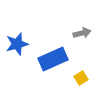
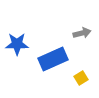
blue star: rotated 15 degrees clockwise
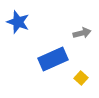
blue star: moved 1 px right, 22 px up; rotated 20 degrees clockwise
yellow square: rotated 16 degrees counterclockwise
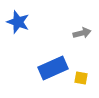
blue rectangle: moved 9 px down
yellow square: rotated 32 degrees counterclockwise
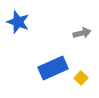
yellow square: rotated 32 degrees clockwise
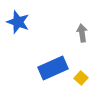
gray arrow: rotated 84 degrees counterclockwise
